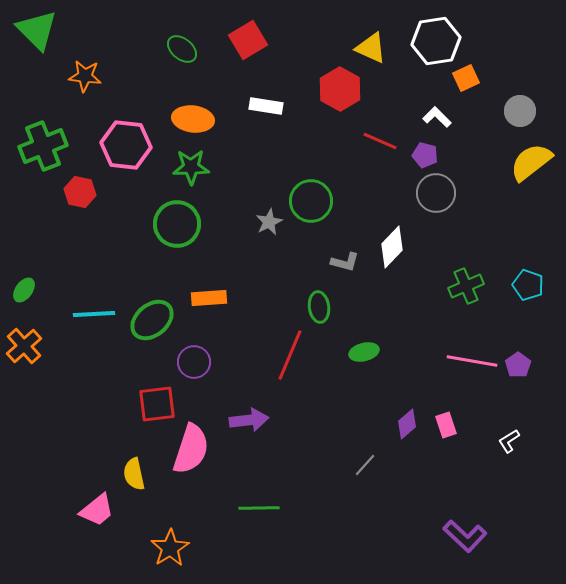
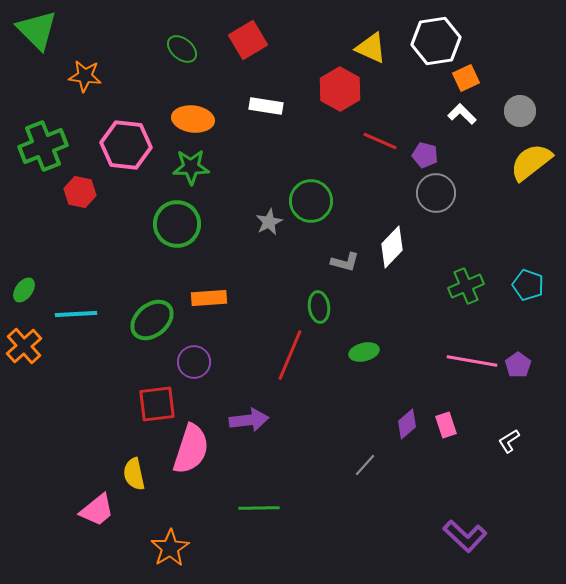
white L-shape at (437, 117): moved 25 px right, 3 px up
cyan line at (94, 314): moved 18 px left
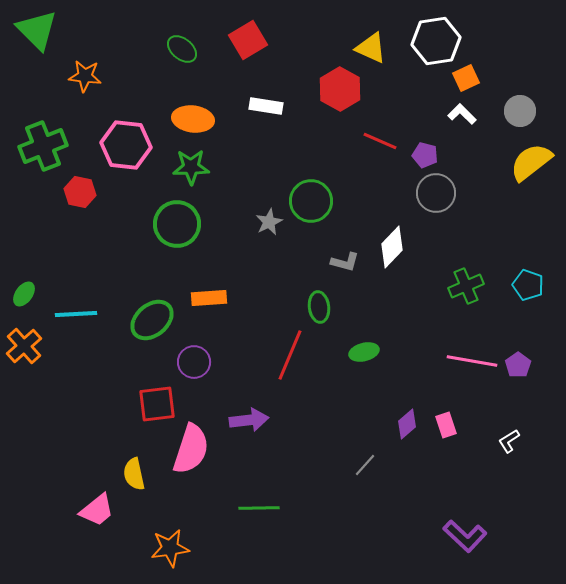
green ellipse at (24, 290): moved 4 px down
orange star at (170, 548): rotated 24 degrees clockwise
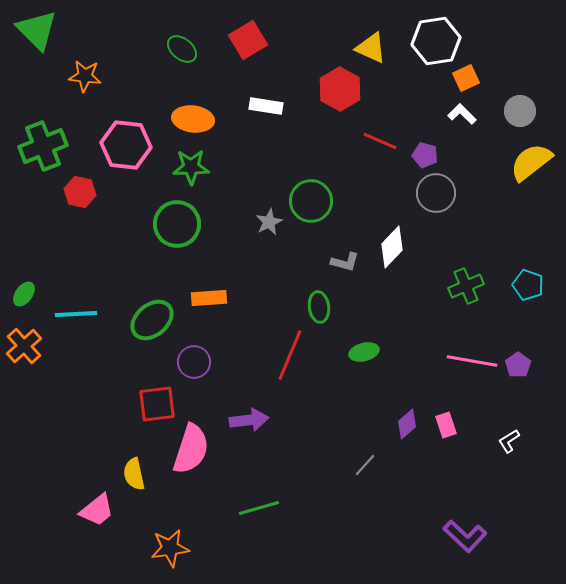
green line at (259, 508): rotated 15 degrees counterclockwise
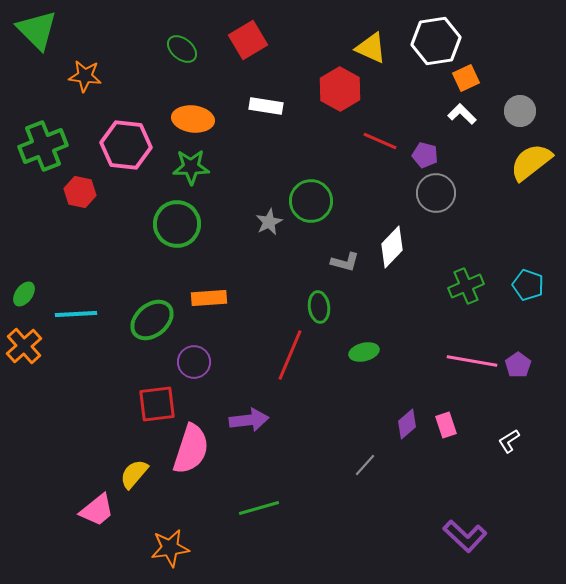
yellow semicircle at (134, 474): rotated 52 degrees clockwise
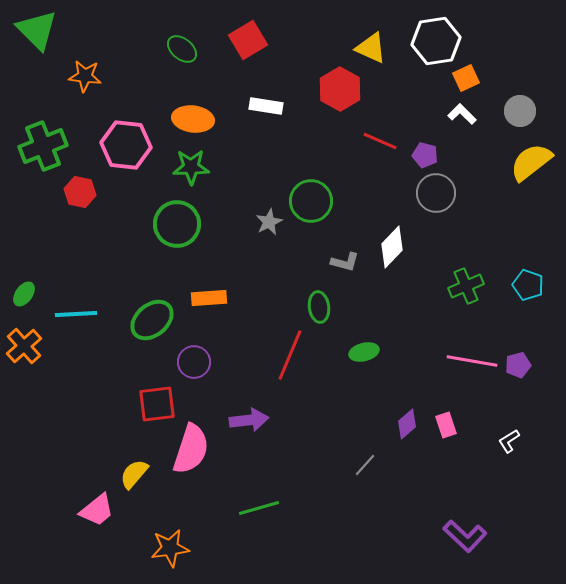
purple pentagon at (518, 365): rotated 20 degrees clockwise
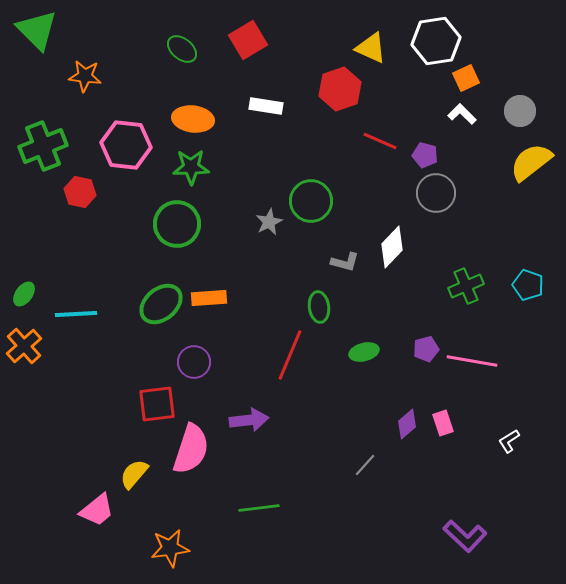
red hexagon at (340, 89): rotated 12 degrees clockwise
green ellipse at (152, 320): moved 9 px right, 16 px up
purple pentagon at (518, 365): moved 92 px left, 16 px up
pink rectangle at (446, 425): moved 3 px left, 2 px up
green line at (259, 508): rotated 9 degrees clockwise
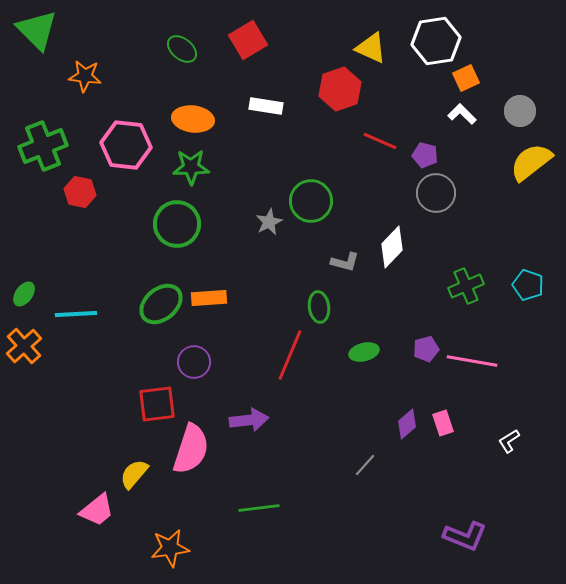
purple L-shape at (465, 536): rotated 21 degrees counterclockwise
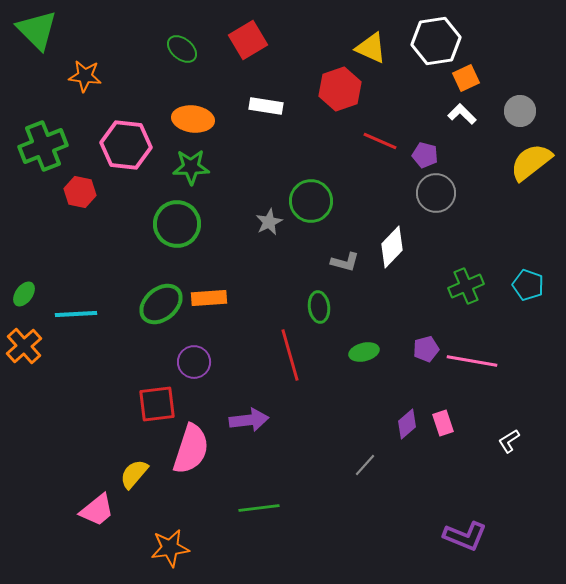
red line at (290, 355): rotated 39 degrees counterclockwise
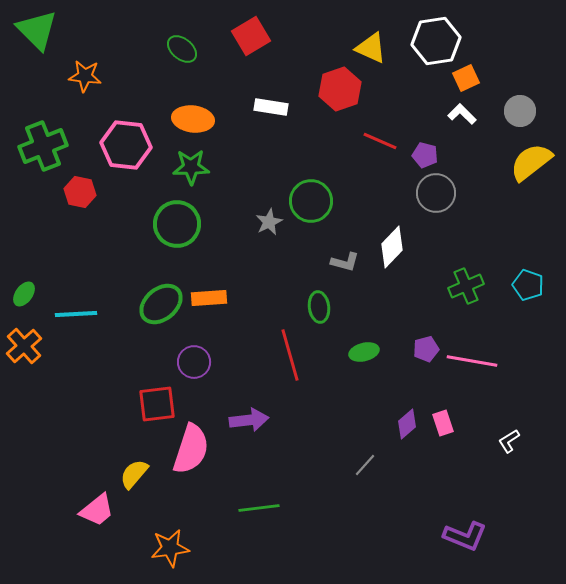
red square at (248, 40): moved 3 px right, 4 px up
white rectangle at (266, 106): moved 5 px right, 1 px down
